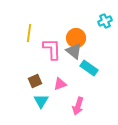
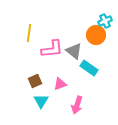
orange circle: moved 20 px right, 3 px up
pink L-shape: rotated 85 degrees clockwise
pink arrow: moved 1 px left, 1 px up
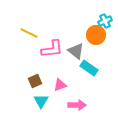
yellow line: rotated 72 degrees counterclockwise
gray triangle: moved 2 px right
pink triangle: moved 1 px down
pink arrow: rotated 108 degrees counterclockwise
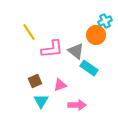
yellow line: moved 1 px up; rotated 30 degrees clockwise
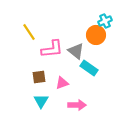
brown square: moved 4 px right, 4 px up; rotated 16 degrees clockwise
pink triangle: moved 2 px right, 2 px up
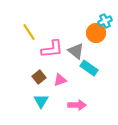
orange circle: moved 2 px up
brown square: rotated 32 degrees counterclockwise
pink triangle: moved 2 px left, 3 px up
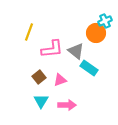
yellow line: rotated 54 degrees clockwise
pink arrow: moved 10 px left
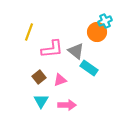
orange circle: moved 1 px right, 1 px up
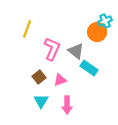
yellow line: moved 2 px left, 3 px up
pink L-shape: rotated 60 degrees counterclockwise
pink arrow: rotated 90 degrees clockwise
